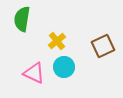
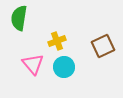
green semicircle: moved 3 px left, 1 px up
yellow cross: rotated 18 degrees clockwise
pink triangle: moved 1 px left, 9 px up; rotated 25 degrees clockwise
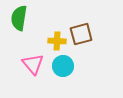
yellow cross: rotated 24 degrees clockwise
brown square: moved 22 px left, 12 px up; rotated 10 degrees clockwise
cyan circle: moved 1 px left, 1 px up
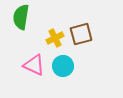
green semicircle: moved 2 px right, 1 px up
yellow cross: moved 2 px left, 3 px up; rotated 30 degrees counterclockwise
pink triangle: moved 1 px right, 1 px down; rotated 25 degrees counterclockwise
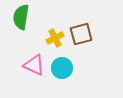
cyan circle: moved 1 px left, 2 px down
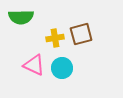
green semicircle: rotated 100 degrees counterclockwise
yellow cross: rotated 18 degrees clockwise
